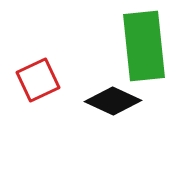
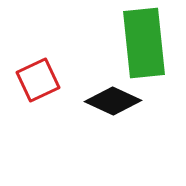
green rectangle: moved 3 px up
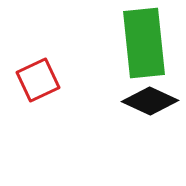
black diamond: moved 37 px right
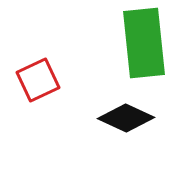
black diamond: moved 24 px left, 17 px down
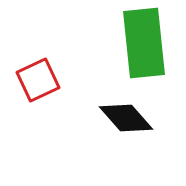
black diamond: rotated 24 degrees clockwise
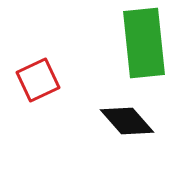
black diamond: moved 1 px right, 3 px down
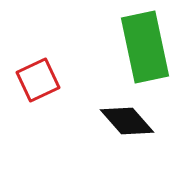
green rectangle: moved 1 px right, 4 px down; rotated 6 degrees counterclockwise
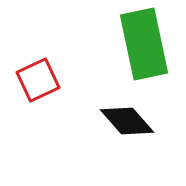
green rectangle: moved 1 px left, 3 px up
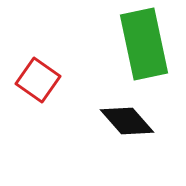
red square: rotated 30 degrees counterclockwise
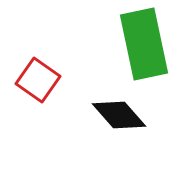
black diamond: moved 8 px left, 6 px up
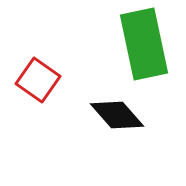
black diamond: moved 2 px left
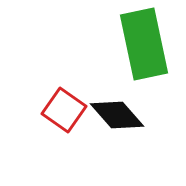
red square: moved 26 px right, 30 px down
